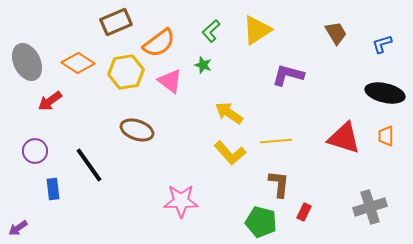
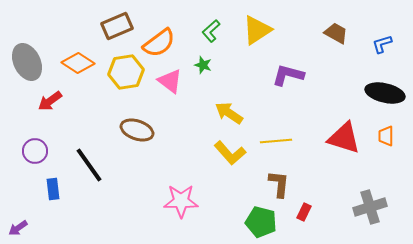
brown rectangle: moved 1 px right, 4 px down
brown trapezoid: rotated 30 degrees counterclockwise
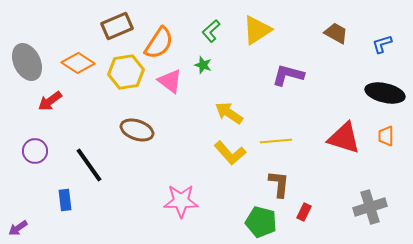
orange semicircle: rotated 20 degrees counterclockwise
blue rectangle: moved 12 px right, 11 px down
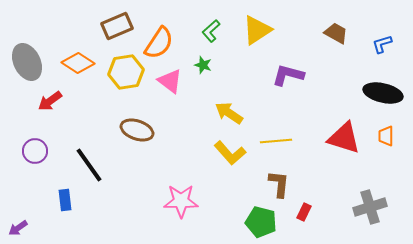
black ellipse: moved 2 px left
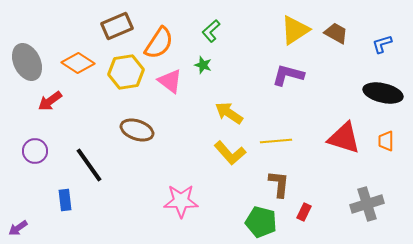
yellow triangle: moved 38 px right
orange trapezoid: moved 5 px down
gray cross: moved 3 px left, 3 px up
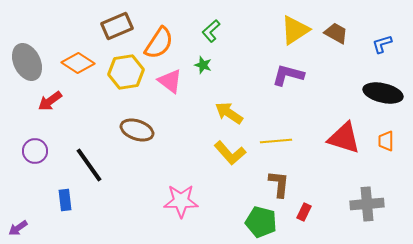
gray cross: rotated 12 degrees clockwise
